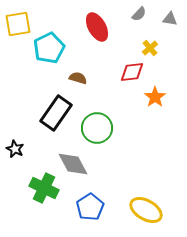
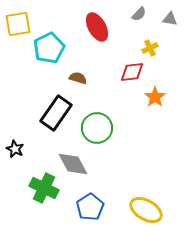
yellow cross: rotated 14 degrees clockwise
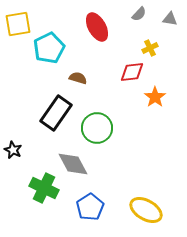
black star: moved 2 px left, 1 px down
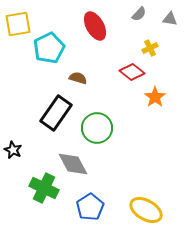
red ellipse: moved 2 px left, 1 px up
red diamond: rotated 45 degrees clockwise
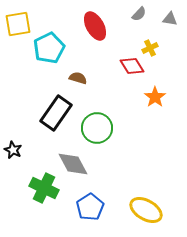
red diamond: moved 6 px up; rotated 20 degrees clockwise
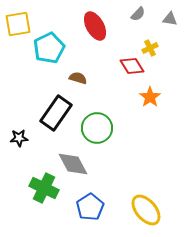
gray semicircle: moved 1 px left
orange star: moved 5 px left
black star: moved 6 px right, 12 px up; rotated 30 degrees counterclockwise
yellow ellipse: rotated 20 degrees clockwise
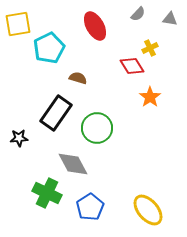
green cross: moved 3 px right, 5 px down
yellow ellipse: moved 2 px right
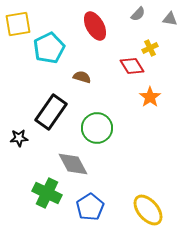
brown semicircle: moved 4 px right, 1 px up
black rectangle: moved 5 px left, 1 px up
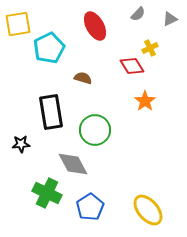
gray triangle: rotated 35 degrees counterclockwise
brown semicircle: moved 1 px right, 1 px down
orange star: moved 5 px left, 4 px down
black rectangle: rotated 44 degrees counterclockwise
green circle: moved 2 px left, 2 px down
black star: moved 2 px right, 6 px down
